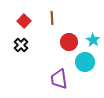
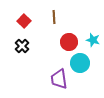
brown line: moved 2 px right, 1 px up
cyan star: rotated 16 degrees counterclockwise
black cross: moved 1 px right, 1 px down
cyan circle: moved 5 px left, 1 px down
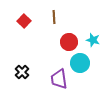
black cross: moved 26 px down
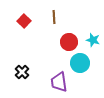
purple trapezoid: moved 3 px down
